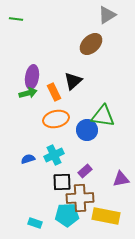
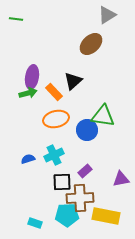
orange rectangle: rotated 18 degrees counterclockwise
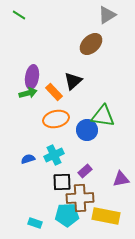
green line: moved 3 px right, 4 px up; rotated 24 degrees clockwise
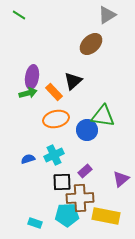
purple triangle: rotated 30 degrees counterclockwise
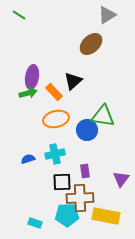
cyan cross: moved 1 px right, 1 px up; rotated 12 degrees clockwise
purple rectangle: rotated 56 degrees counterclockwise
purple triangle: rotated 12 degrees counterclockwise
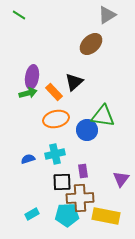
black triangle: moved 1 px right, 1 px down
purple rectangle: moved 2 px left
cyan rectangle: moved 3 px left, 9 px up; rotated 48 degrees counterclockwise
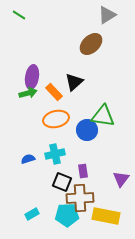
black square: rotated 24 degrees clockwise
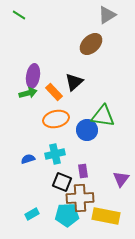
purple ellipse: moved 1 px right, 1 px up
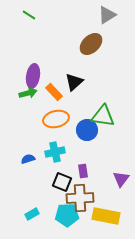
green line: moved 10 px right
cyan cross: moved 2 px up
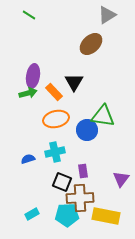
black triangle: rotated 18 degrees counterclockwise
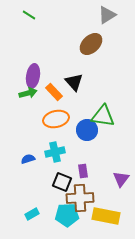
black triangle: rotated 12 degrees counterclockwise
